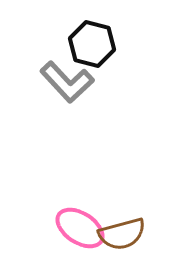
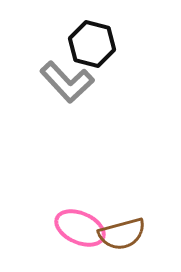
pink ellipse: rotated 9 degrees counterclockwise
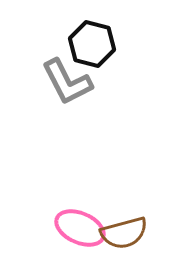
gray L-shape: rotated 16 degrees clockwise
brown semicircle: moved 2 px right, 1 px up
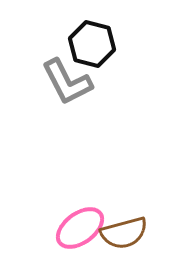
pink ellipse: rotated 60 degrees counterclockwise
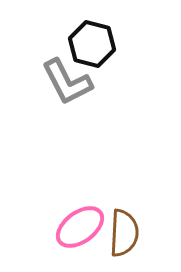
pink ellipse: moved 1 px up
brown semicircle: rotated 72 degrees counterclockwise
